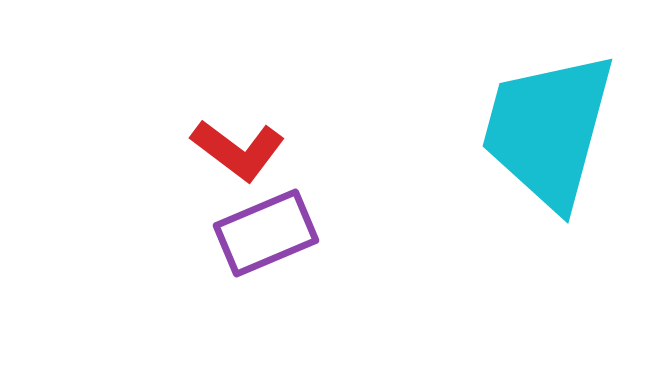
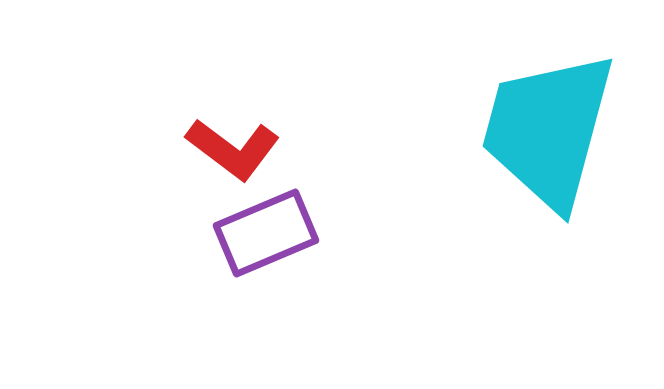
red L-shape: moved 5 px left, 1 px up
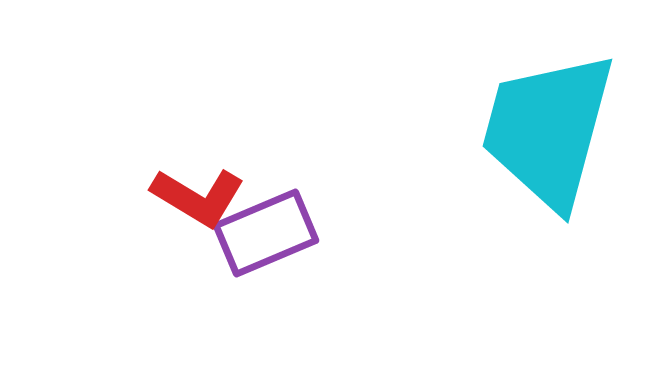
red L-shape: moved 35 px left, 48 px down; rotated 6 degrees counterclockwise
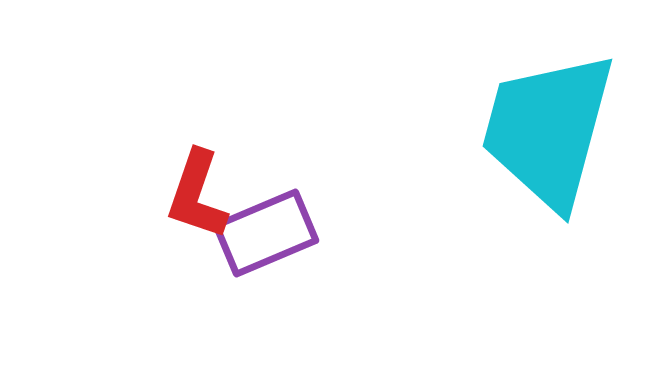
red L-shape: moved 1 px left, 2 px up; rotated 78 degrees clockwise
